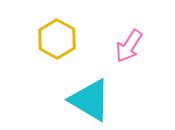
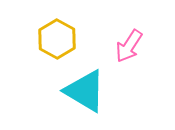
cyan triangle: moved 5 px left, 9 px up
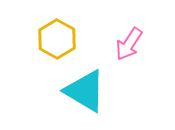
pink arrow: moved 2 px up
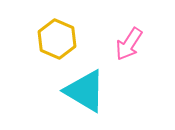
yellow hexagon: rotated 6 degrees counterclockwise
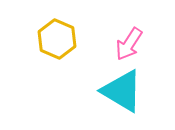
cyan triangle: moved 37 px right
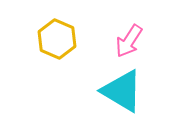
pink arrow: moved 3 px up
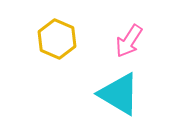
cyan triangle: moved 3 px left, 3 px down
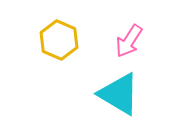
yellow hexagon: moved 2 px right, 1 px down
